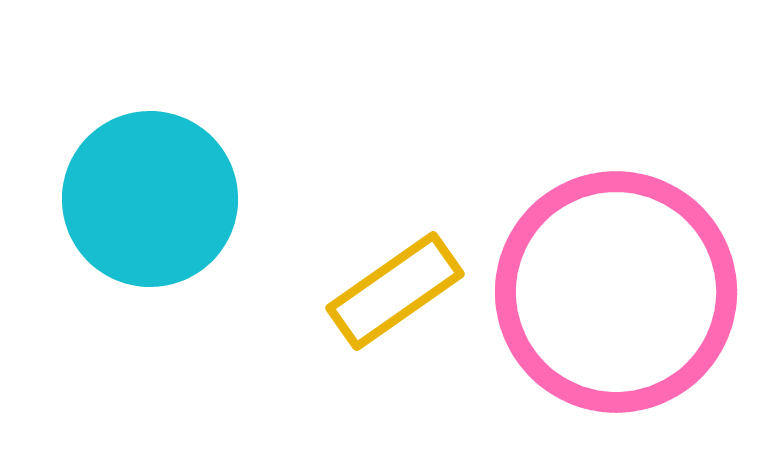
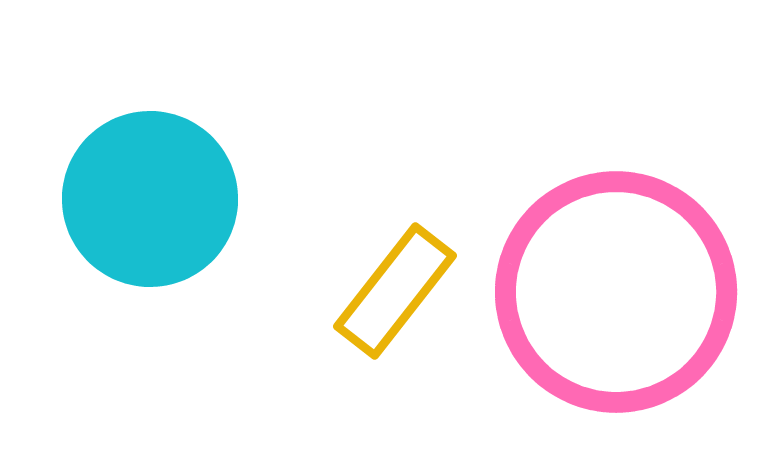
yellow rectangle: rotated 17 degrees counterclockwise
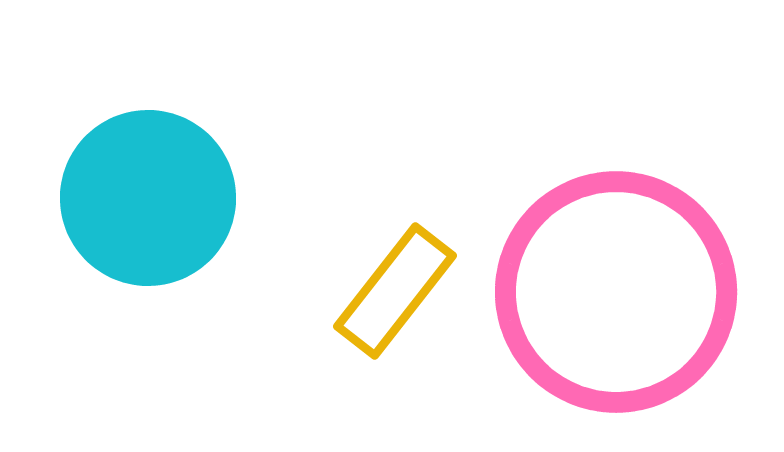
cyan circle: moved 2 px left, 1 px up
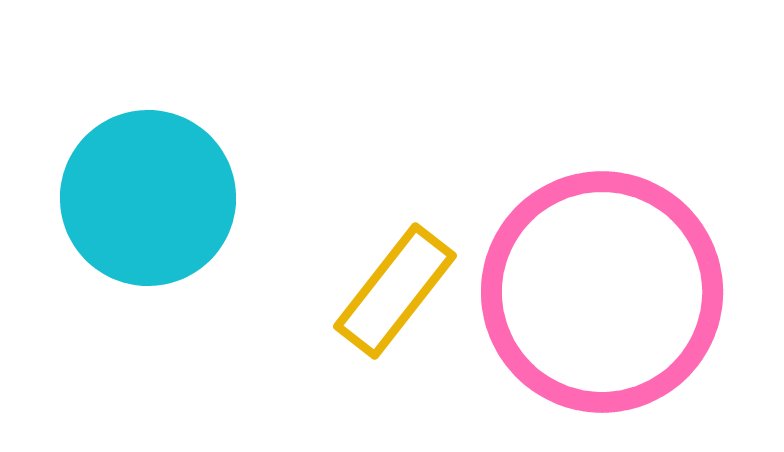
pink circle: moved 14 px left
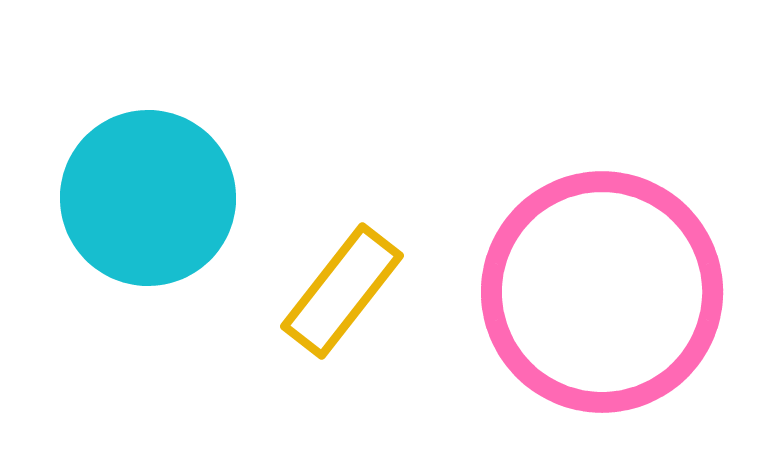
yellow rectangle: moved 53 px left
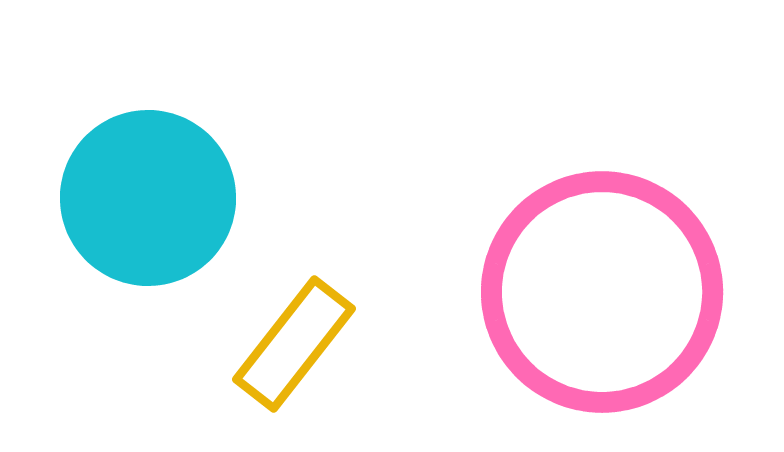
yellow rectangle: moved 48 px left, 53 px down
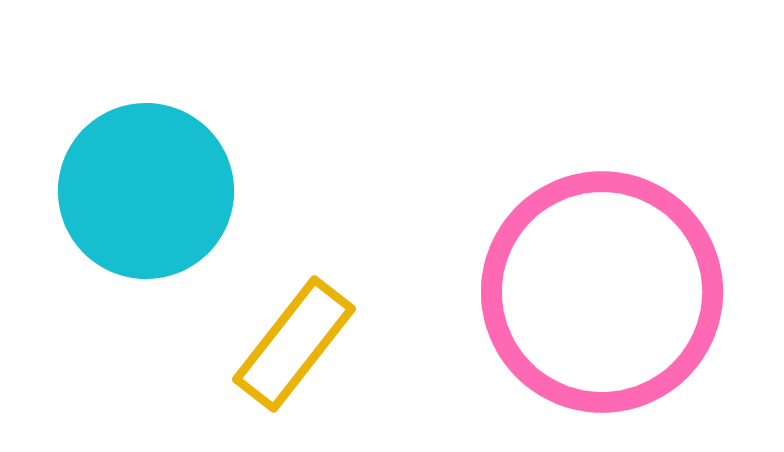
cyan circle: moved 2 px left, 7 px up
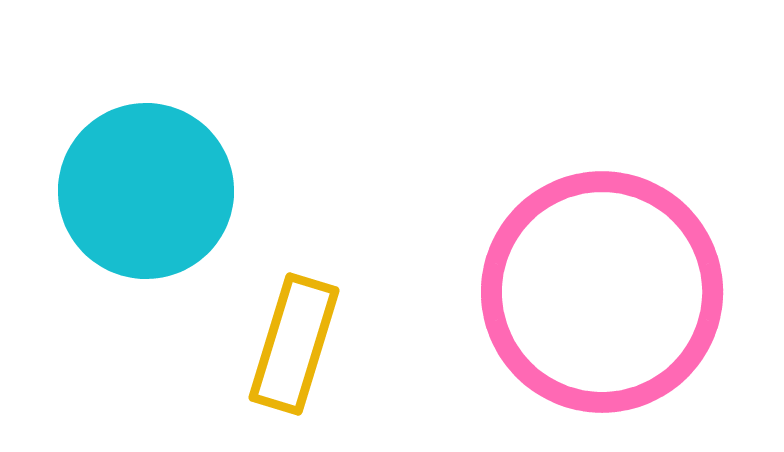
yellow rectangle: rotated 21 degrees counterclockwise
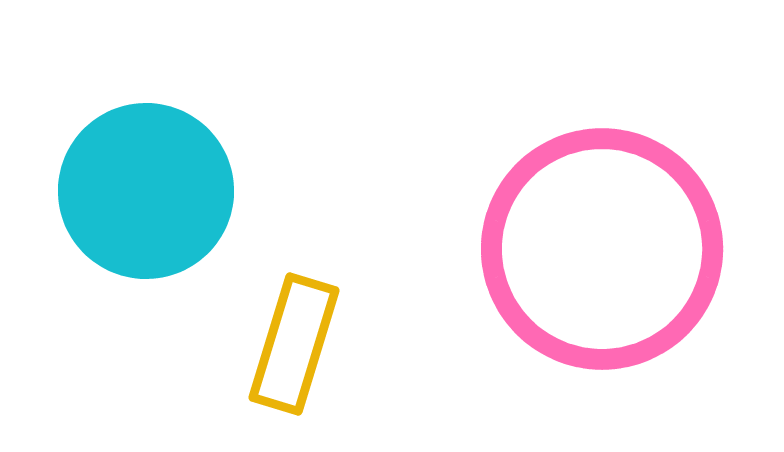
pink circle: moved 43 px up
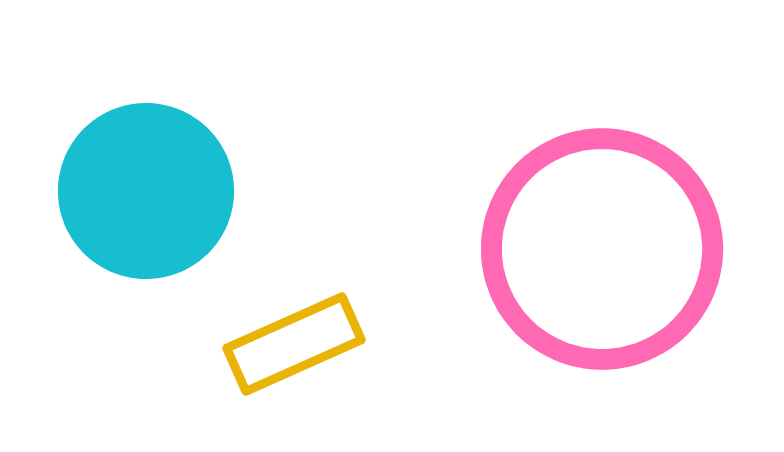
yellow rectangle: rotated 49 degrees clockwise
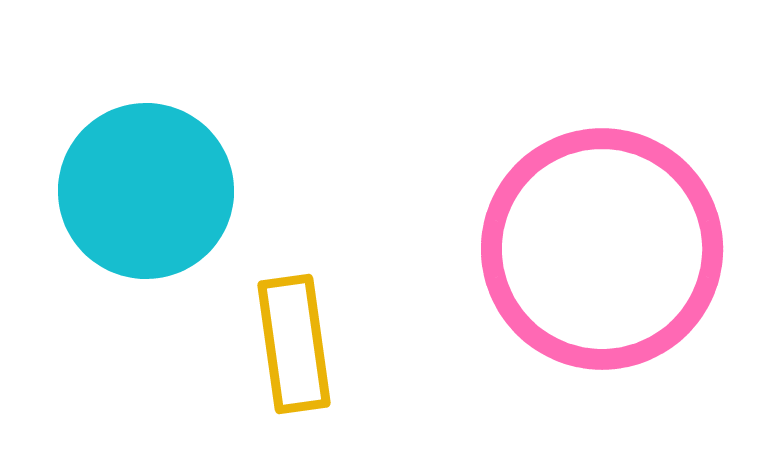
yellow rectangle: rotated 74 degrees counterclockwise
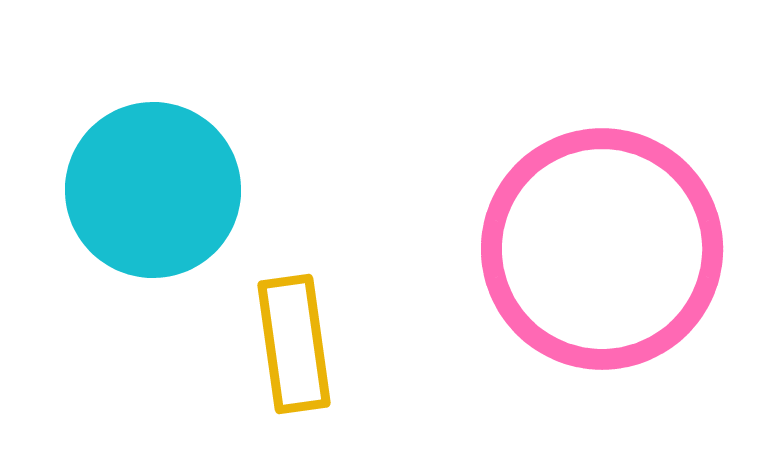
cyan circle: moved 7 px right, 1 px up
